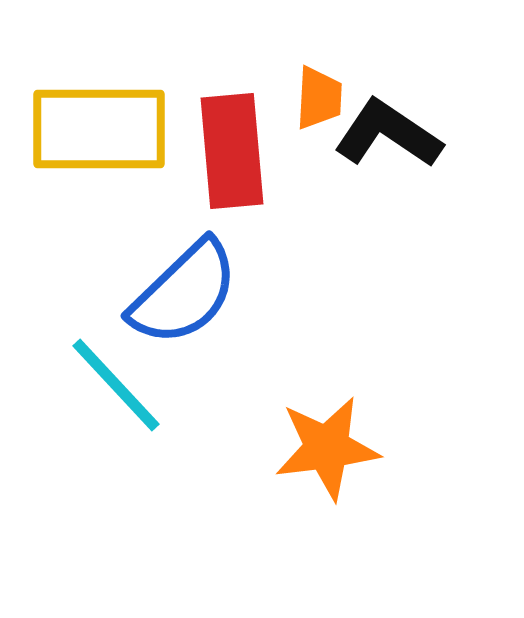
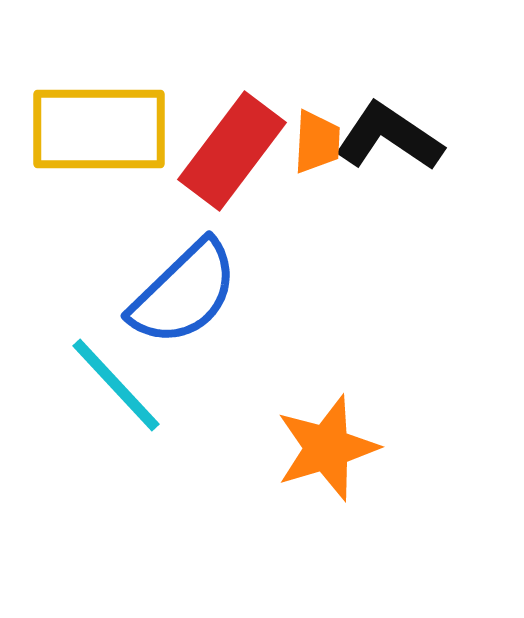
orange trapezoid: moved 2 px left, 44 px down
black L-shape: moved 1 px right, 3 px down
red rectangle: rotated 42 degrees clockwise
orange star: rotated 10 degrees counterclockwise
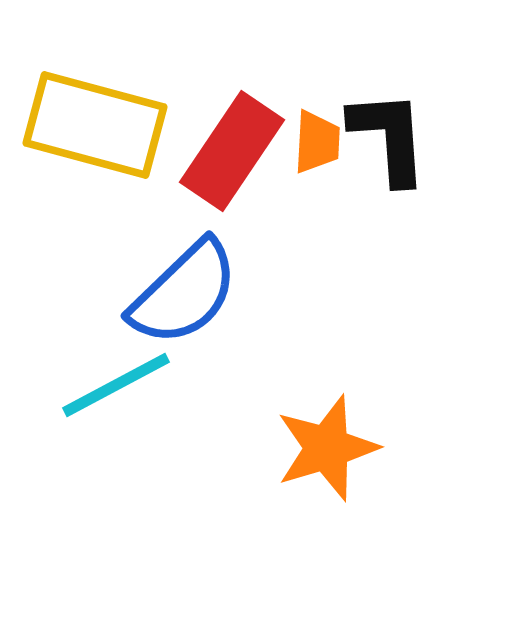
yellow rectangle: moved 4 px left, 4 px up; rotated 15 degrees clockwise
black L-shape: rotated 52 degrees clockwise
red rectangle: rotated 3 degrees counterclockwise
cyan line: rotated 75 degrees counterclockwise
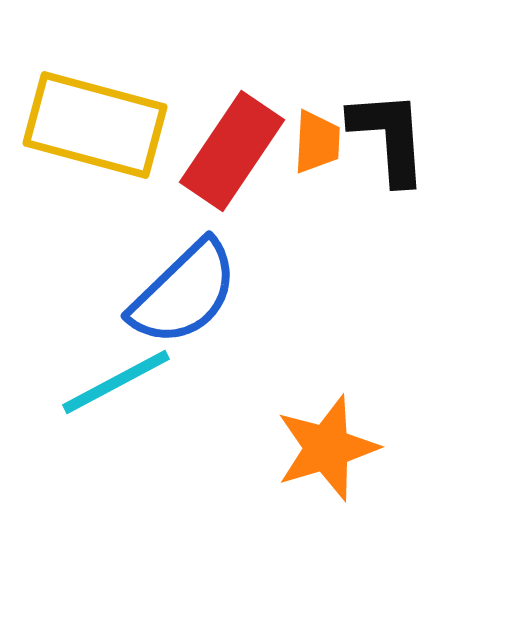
cyan line: moved 3 px up
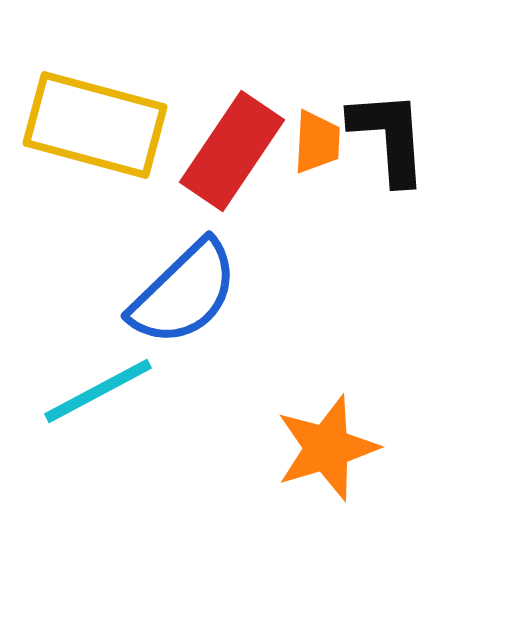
cyan line: moved 18 px left, 9 px down
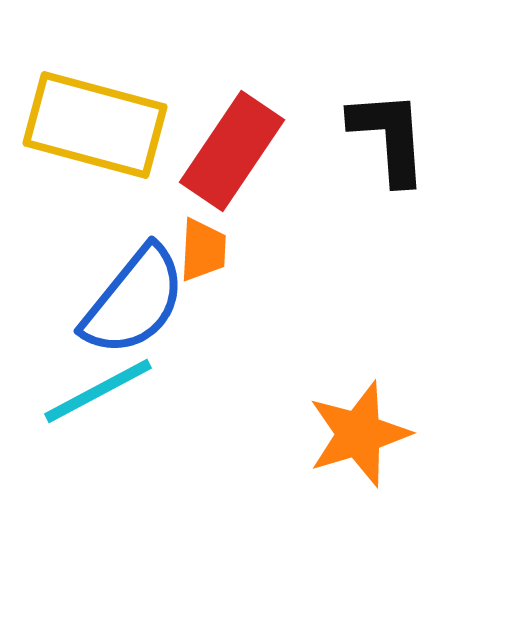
orange trapezoid: moved 114 px left, 108 px down
blue semicircle: moved 50 px left, 8 px down; rotated 7 degrees counterclockwise
orange star: moved 32 px right, 14 px up
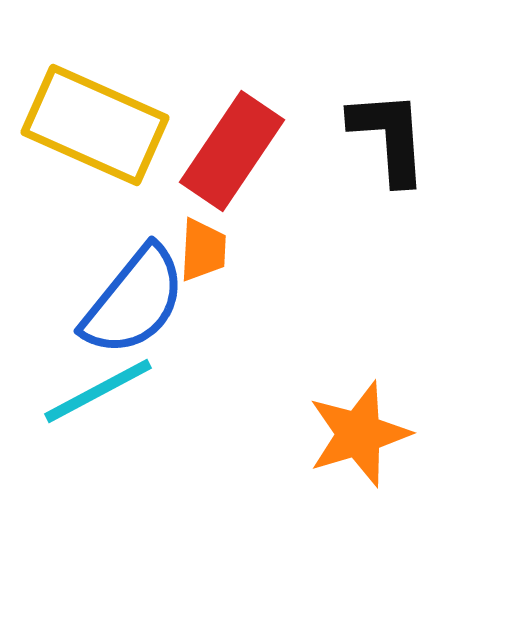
yellow rectangle: rotated 9 degrees clockwise
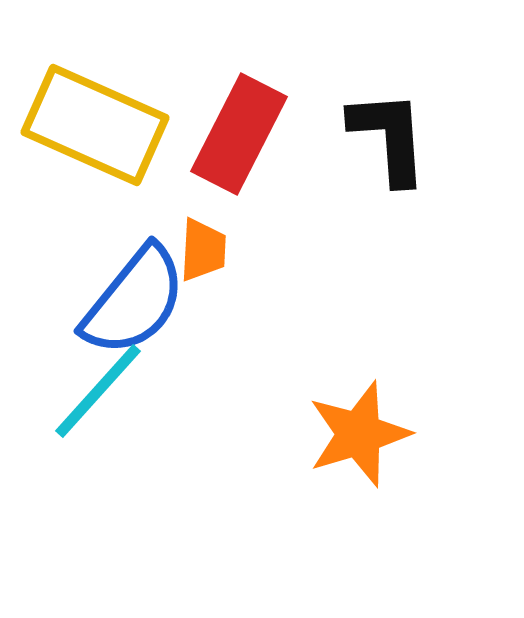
red rectangle: moved 7 px right, 17 px up; rotated 7 degrees counterclockwise
cyan line: rotated 20 degrees counterclockwise
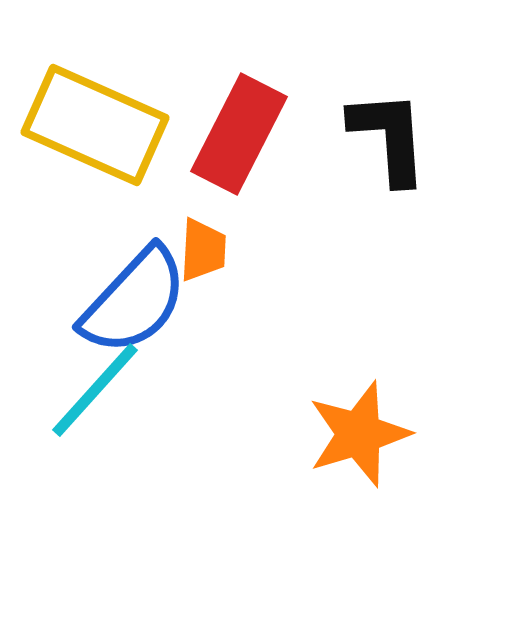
blue semicircle: rotated 4 degrees clockwise
cyan line: moved 3 px left, 1 px up
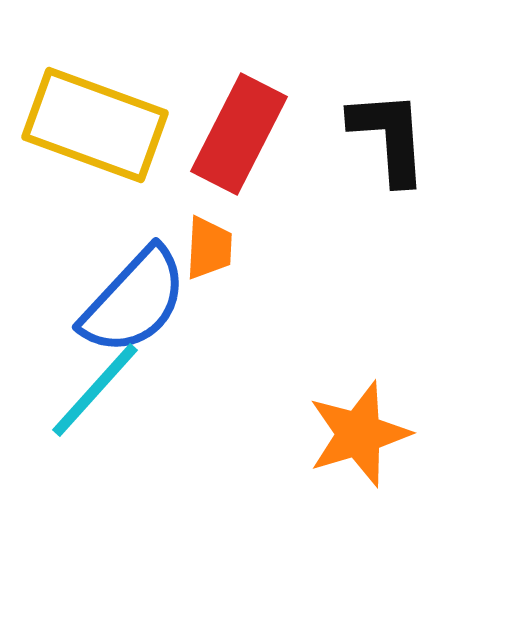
yellow rectangle: rotated 4 degrees counterclockwise
orange trapezoid: moved 6 px right, 2 px up
